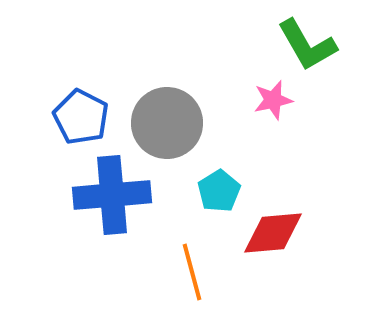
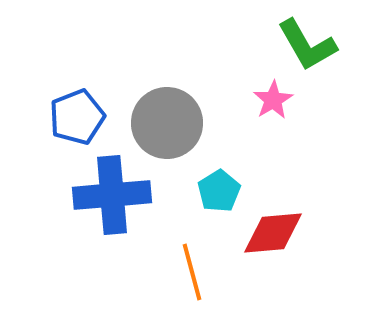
pink star: rotated 18 degrees counterclockwise
blue pentagon: moved 4 px left; rotated 24 degrees clockwise
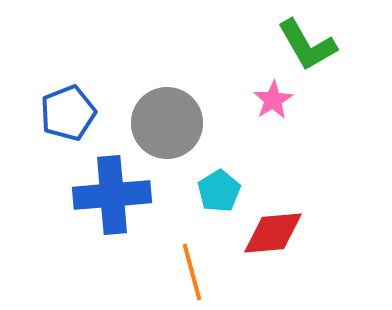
blue pentagon: moved 9 px left, 4 px up
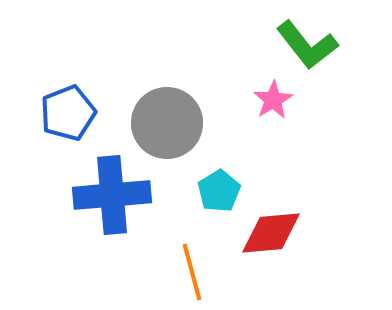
green L-shape: rotated 8 degrees counterclockwise
red diamond: moved 2 px left
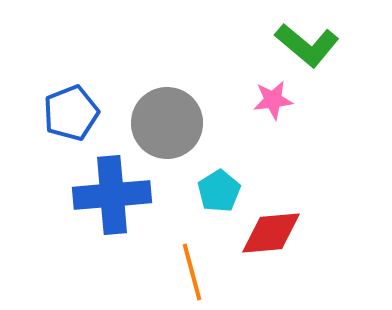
green L-shape: rotated 12 degrees counterclockwise
pink star: rotated 24 degrees clockwise
blue pentagon: moved 3 px right
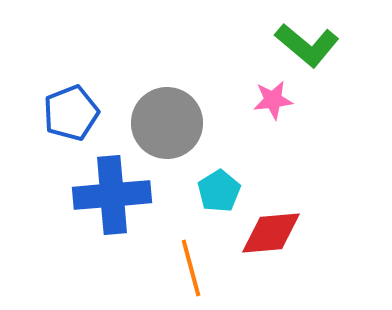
orange line: moved 1 px left, 4 px up
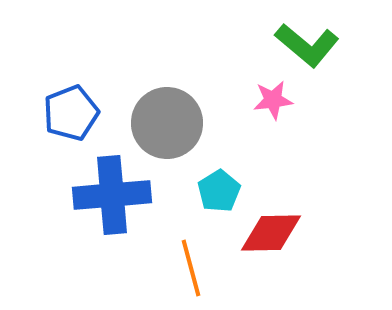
red diamond: rotated 4 degrees clockwise
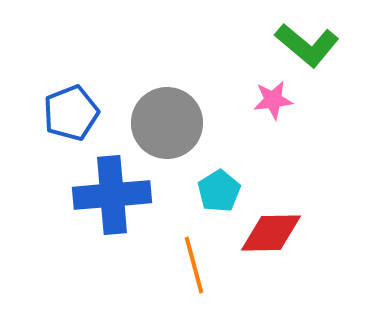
orange line: moved 3 px right, 3 px up
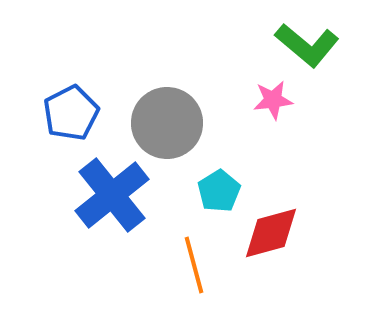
blue pentagon: rotated 6 degrees counterclockwise
blue cross: rotated 34 degrees counterclockwise
red diamond: rotated 14 degrees counterclockwise
